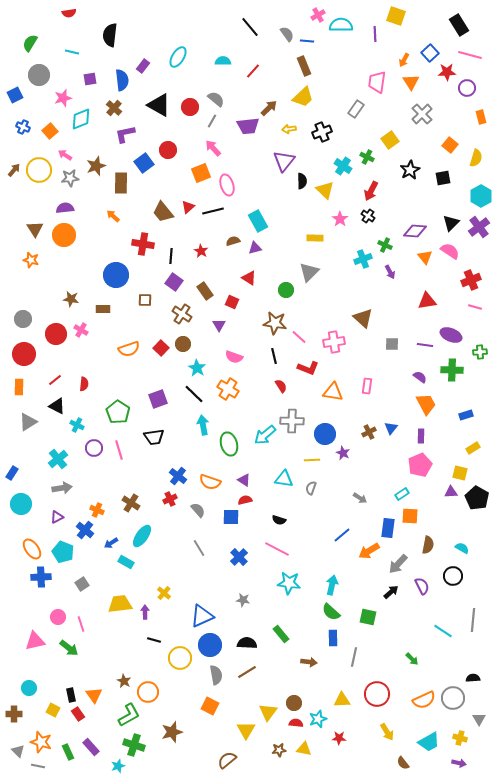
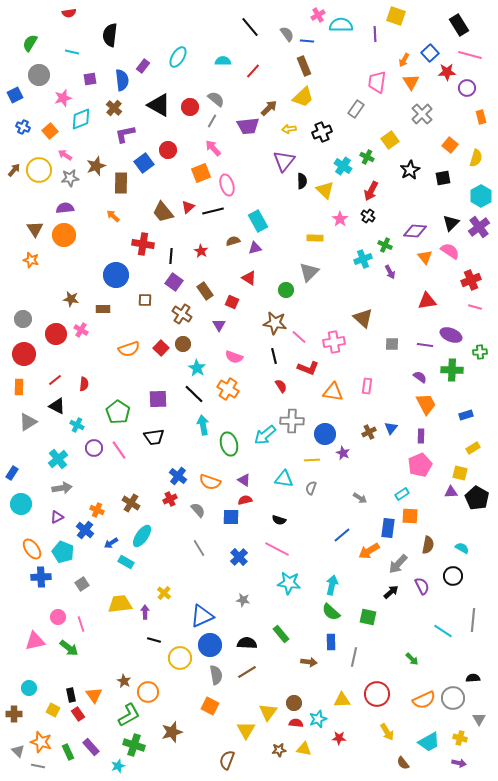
purple square at (158, 399): rotated 18 degrees clockwise
pink line at (119, 450): rotated 18 degrees counterclockwise
blue rectangle at (333, 638): moved 2 px left, 4 px down
brown semicircle at (227, 760): rotated 30 degrees counterclockwise
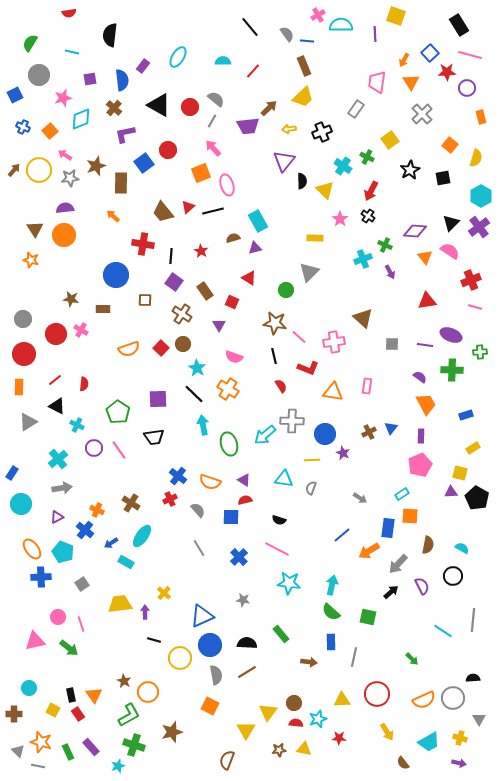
brown semicircle at (233, 241): moved 3 px up
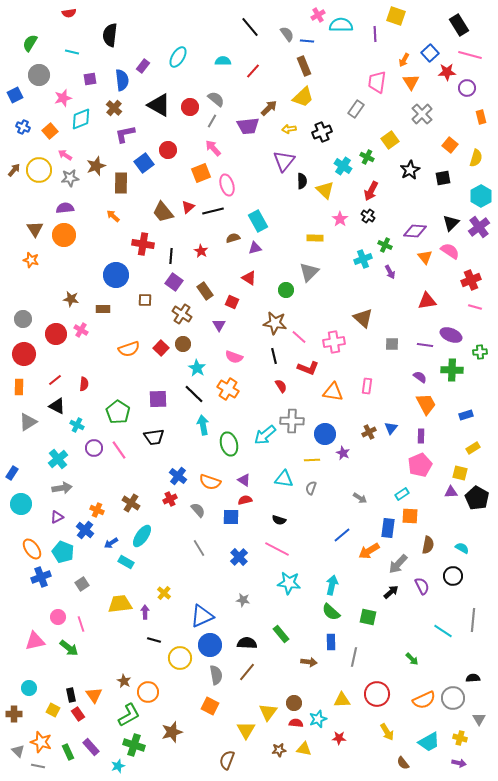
blue cross at (41, 577): rotated 18 degrees counterclockwise
brown line at (247, 672): rotated 18 degrees counterclockwise
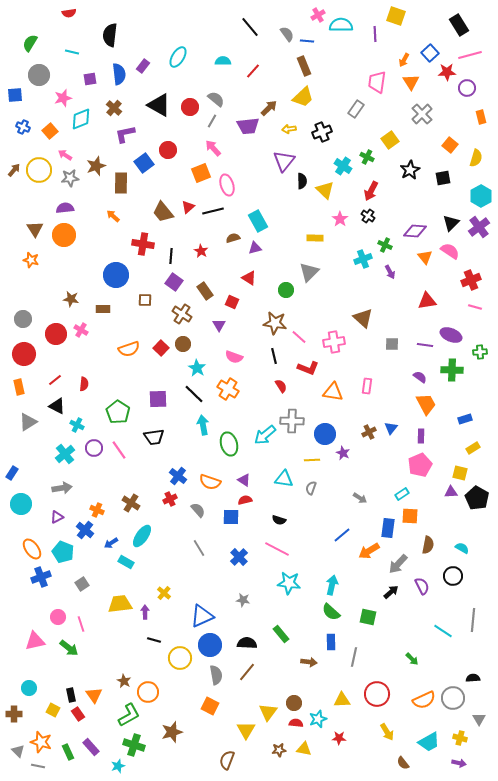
pink line at (470, 55): rotated 30 degrees counterclockwise
blue semicircle at (122, 80): moved 3 px left, 6 px up
blue square at (15, 95): rotated 21 degrees clockwise
orange rectangle at (19, 387): rotated 14 degrees counterclockwise
blue rectangle at (466, 415): moved 1 px left, 4 px down
cyan cross at (58, 459): moved 7 px right, 5 px up
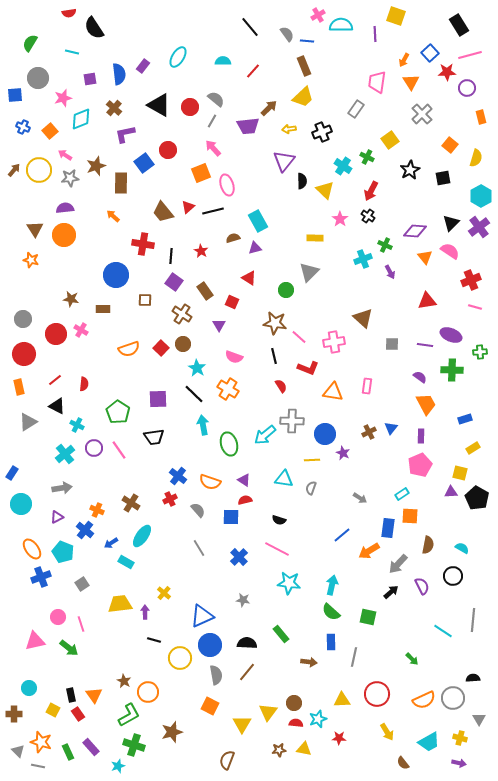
black semicircle at (110, 35): moved 16 px left, 7 px up; rotated 40 degrees counterclockwise
gray circle at (39, 75): moved 1 px left, 3 px down
yellow triangle at (246, 730): moved 4 px left, 6 px up
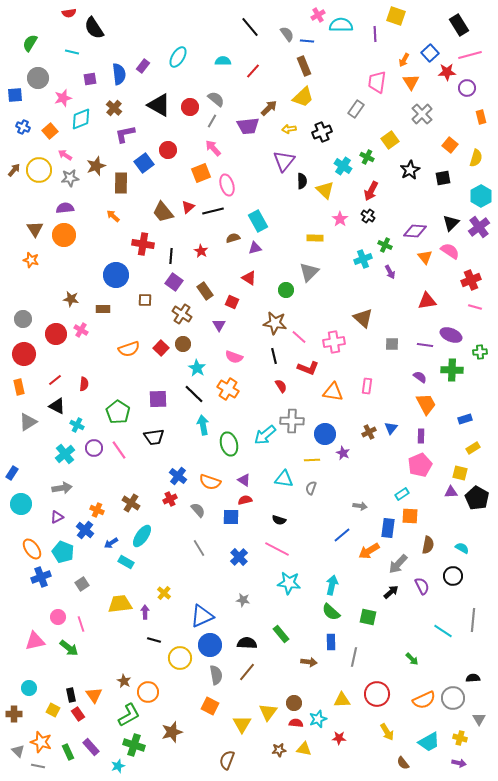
gray arrow at (360, 498): moved 8 px down; rotated 24 degrees counterclockwise
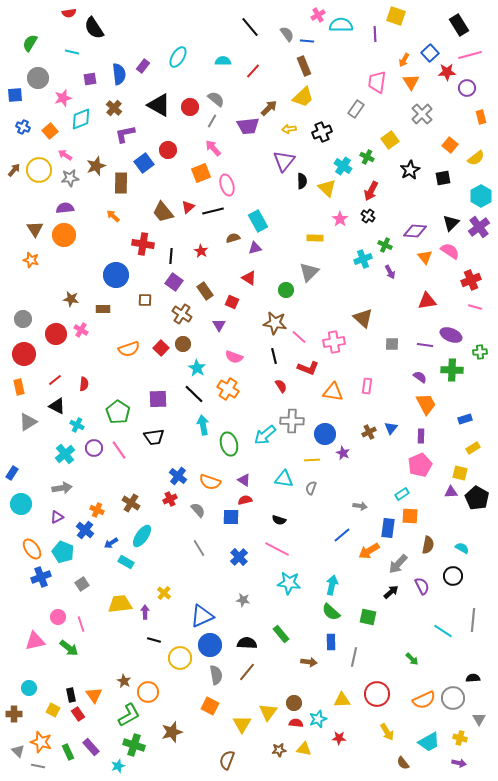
yellow semicircle at (476, 158): rotated 36 degrees clockwise
yellow triangle at (325, 190): moved 2 px right, 2 px up
